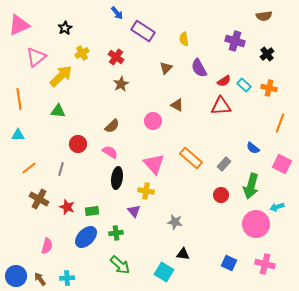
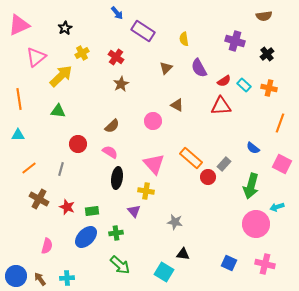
red circle at (221, 195): moved 13 px left, 18 px up
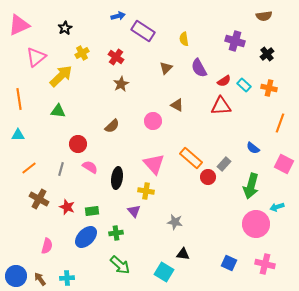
blue arrow at (117, 13): moved 1 px right, 3 px down; rotated 64 degrees counterclockwise
pink semicircle at (110, 152): moved 20 px left, 15 px down
pink square at (282, 164): moved 2 px right
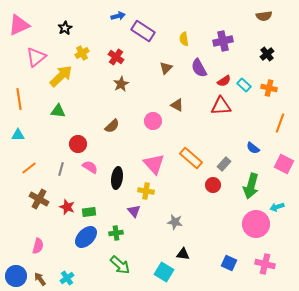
purple cross at (235, 41): moved 12 px left; rotated 30 degrees counterclockwise
red circle at (208, 177): moved 5 px right, 8 px down
green rectangle at (92, 211): moved 3 px left, 1 px down
pink semicircle at (47, 246): moved 9 px left
cyan cross at (67, 278): rotated 32 degrees counterclockwise
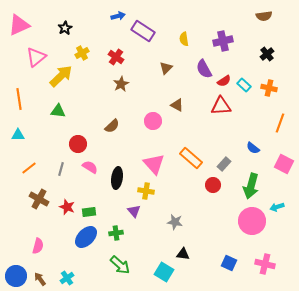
purple semicircle at (199, 68): moved 5 px right, 1 px down
pink circle at (256, 224): moved 4 px left, 3 px up
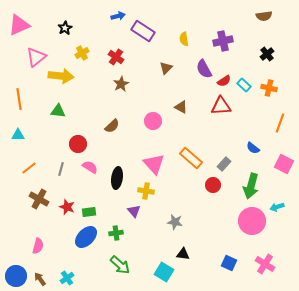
yellow arrow at (61, 76): rotated 50 degrees clockwise
brown triangle at (177, 105): moved 4 px right, 2 px down
pink cross at (265, 264): rotated 18 degrees clockwise
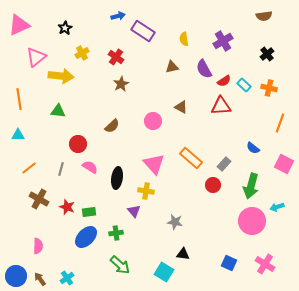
purple cross at (223, 41): rotated 18 degrees counterclockwise
brown triangle at (166, 68): moved 6 px right, 1 px up; rotated 32 degrees clockwise
pink semicircle at (38, 246): rotated 14 degrees counterclockwise
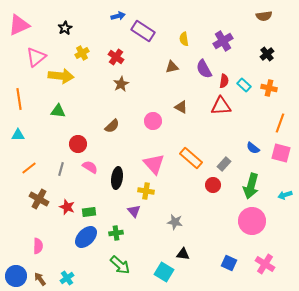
red semicircle at (224, 81): rotated 48 degrees counterclockwise
pink square at (284, 164): moved 3 px left, 11 px up; rotated 12 degrees counterclockwise
cyan arrow at (277, 207): moved 8 px right, 12 px up
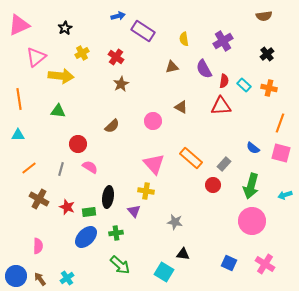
black ellipse at (117, 178): moved 9 px left, 19 px down
